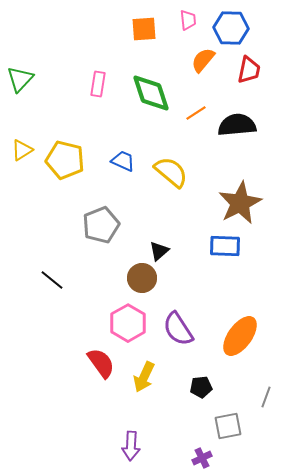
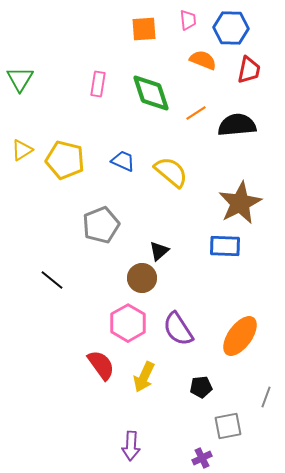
orange semicircle: rotated 72 degrees clockwise
green triangle: rotated 12 degrees counterclockwise
red semicircle: moved 2 px down
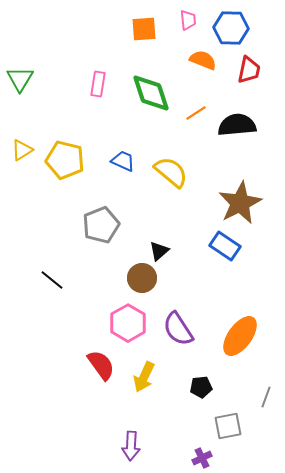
blue rectangle: rotated 32 degrees clockwise
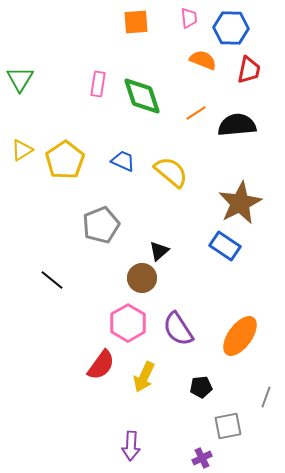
pink trapezoid: moved 1 px right, 2 px up
orange square: moved 8 px left, 7 px up
green diamond: moved 9 px left, 3 px down
yellow pentagon: rotated 24 degrees clockwise
red semicircle: rotated 72 degrees clockwise
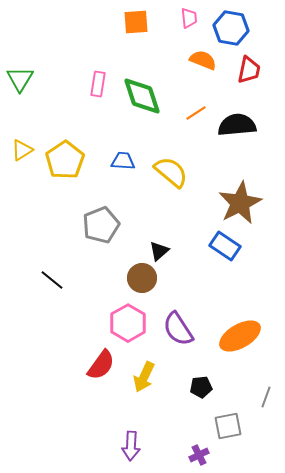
blue hexagon: rotated 8 degrees clockwise
blue trapezoid: rotated 20 degrees counterclockwise
orange ellipse: rotated 24 degrees clockwise
purple cross: moved 3 px left, 3 px up
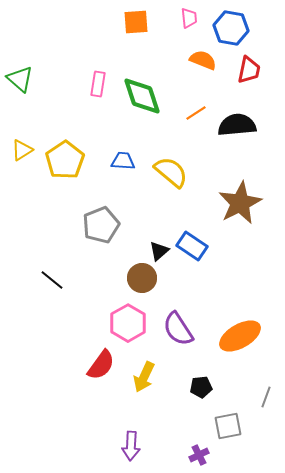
green triangle: rotated 20 degrees counterclockwise
blue rectangle: moved 33 px left
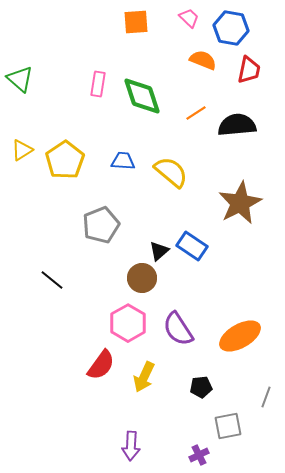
pink trapezoid: rotated 40 degrees counterclockwise
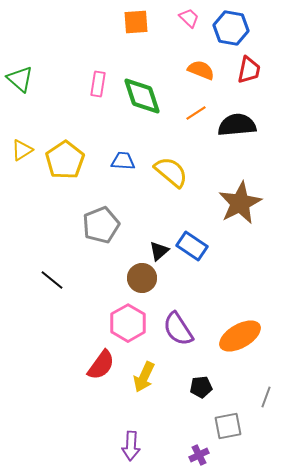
orange semicircle: moved 2 px left, 10 px down
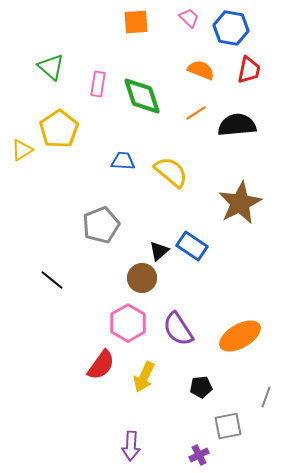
green triangle: moved 31 px right, 12 px up
yellow pentagon: moved 6 px left, 31 px up
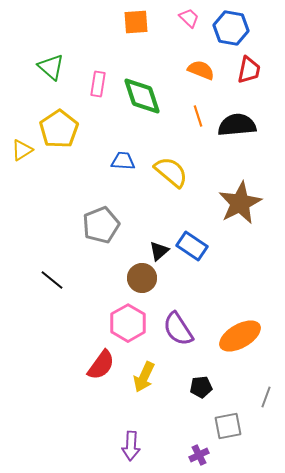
orange line: moved 2 px right, 3 px down; rotated 75 degrees counterclockwise
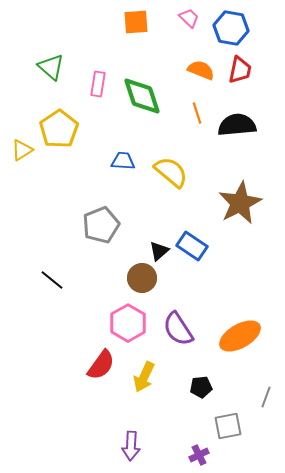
red trapezoid: moved 9 px left
orange line: moved 1 px left, 3 px up
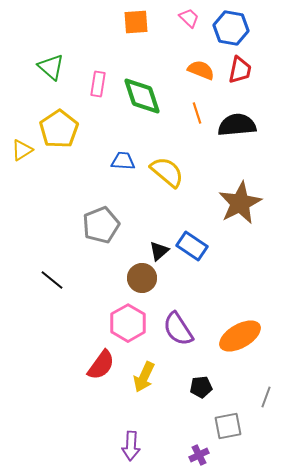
yellow semicircle: moved 4 px left
